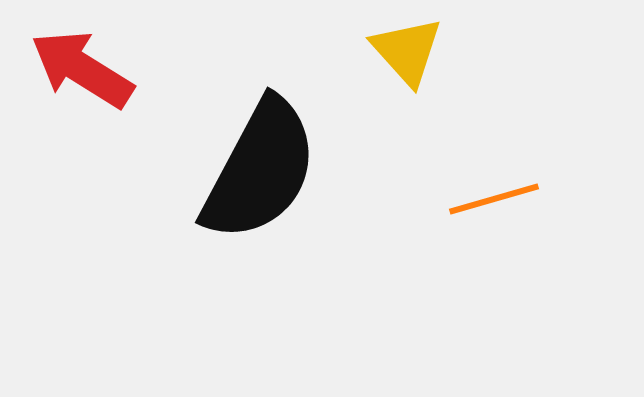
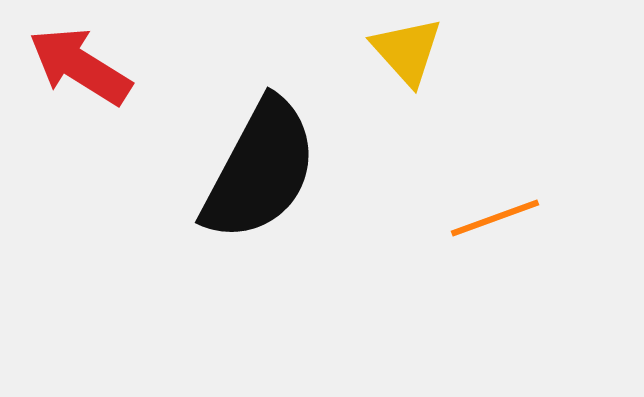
red arrow: moved 2 px left, 3 px up
orange line: moved 1 px right, 19 px down; rotated 4 degrees counterclockwise
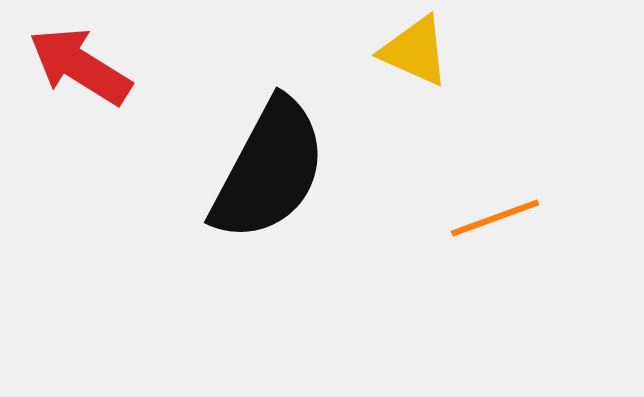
yellow triangle: moved 8 px right; rotated 24 degrees counterclockwise
black semicircle: moved 9 px right
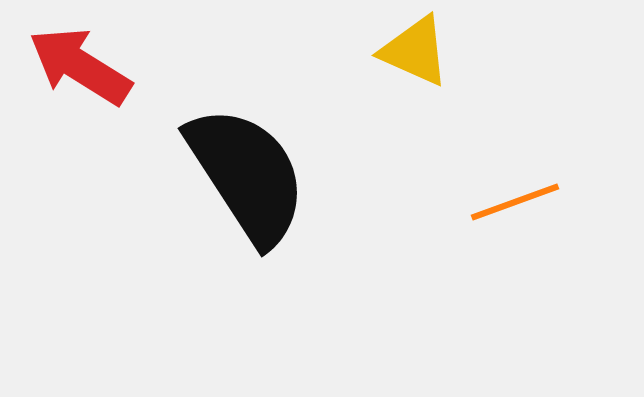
black semicircle: moved 22 px left, 5 px down; rotated 61 degrees counterclockwise
orange line: moved 20 px right, 16 px up
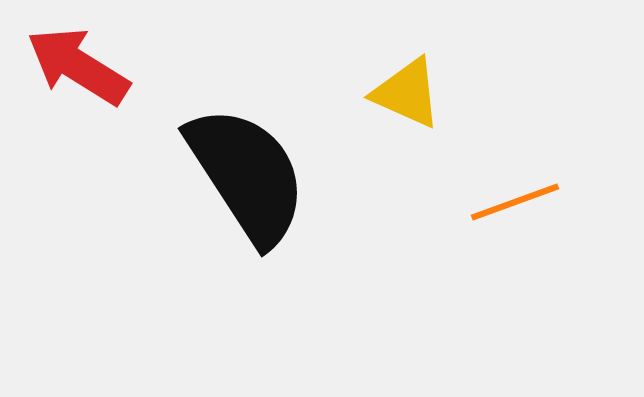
yellow triangle: moved 8 px left, 42 px down
red arrow: moved 2 px left
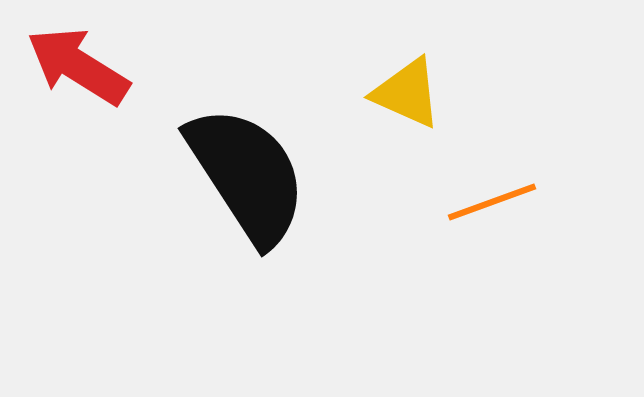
orange line: moved 23 px left
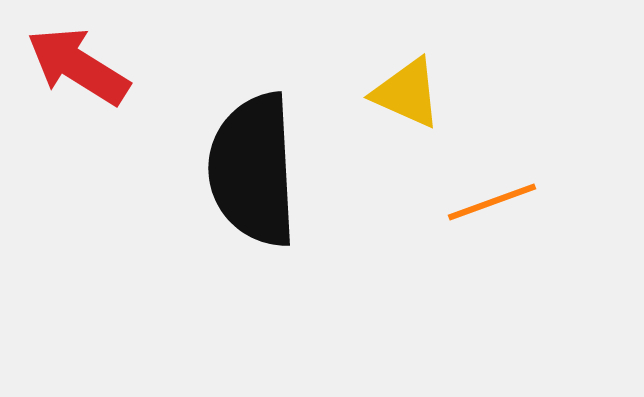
black semicircle: moved 6 px right, 5 px up; rotated 150 degrees counterclockwise
